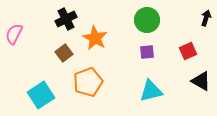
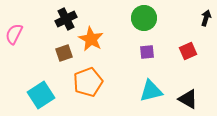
green circle: moved 3 px left, 2 px up
orange star: moved 4 px left, 1 px down
brown square: rotated 18 degrees clockwise
black triangle: moved 13 px left, 18 px down
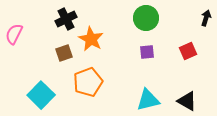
green circle: moved 2 px right
cyan triangle: moved 3 px left, 9 px down
cyan square: rotated 12 degrees counterclockwise
black triangle: moved 1 px left, 2 px down
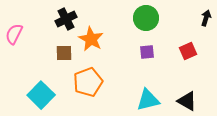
brown square: rotated 18 degrees clockwise
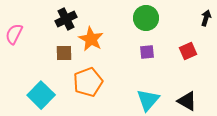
cyan triangle: rotated 35 degrees counterclockwise
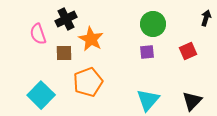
green circle: moved 7 px right, 6 px down
pink semicircle: moved 24 px right; rotated 45 degrees counterclockwise
black triangle: moved 5 px right; rotated 45 degrees clockwise
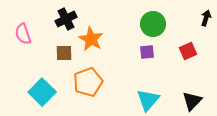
pink semicircle: moved 15 px left
cyan square: moved 1 px right, 3 px up
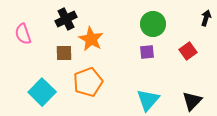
red square: rotated 12 degrees counterclockwise
